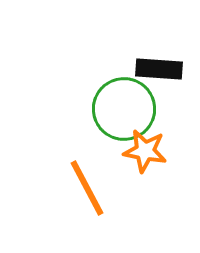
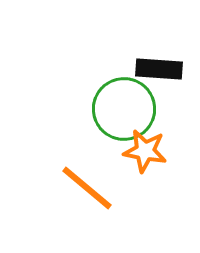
orange line: rotated 22 degrees counterclockwise
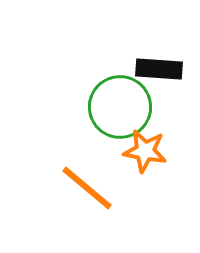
green circle: moved 4 px left, 2 px up
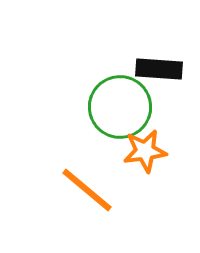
orange star: rotated 18 degrees counterclockwise
orange line: moved 2 px down
